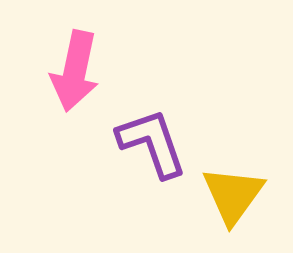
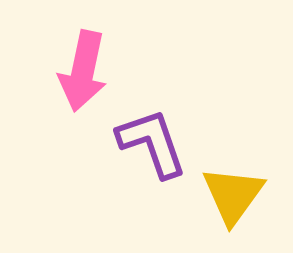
pink arrow: moved 8 px right
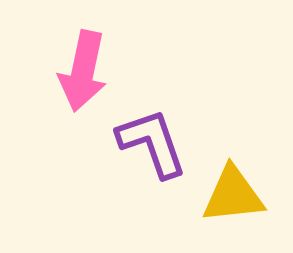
yellow triangle: rotated 48 degrees clockwise
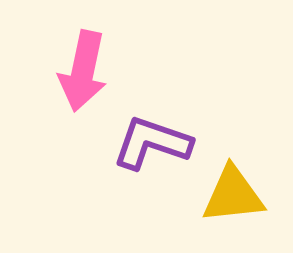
purple L-shape: rotated 52 degrees counterclockwise
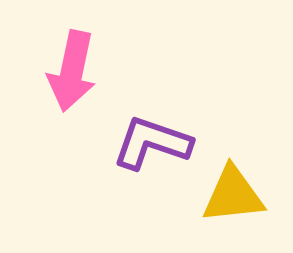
pink arrow: moved 11 px left
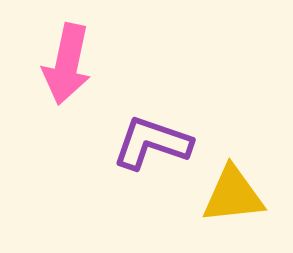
pink arrow: moved 5 px left, 7 px up
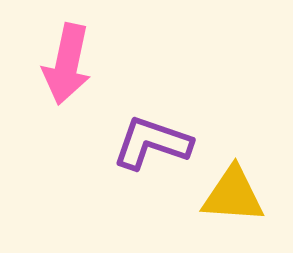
yellow triangle: rotated 10 degrees clockwise
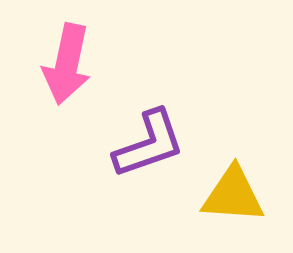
purple L-shape: moved 3 px left, 1 px down; rotated 142 degrees clockwise
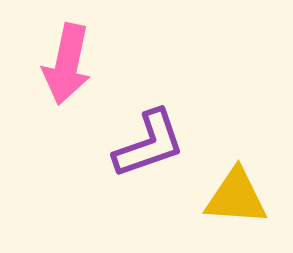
yellow triangle: moved 3 px right, 2 px down
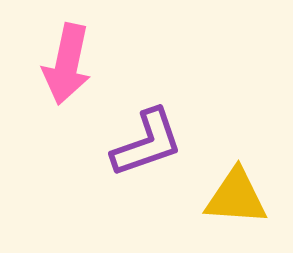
purple L-shape: moved 2 px left, 1 px up
